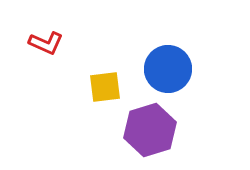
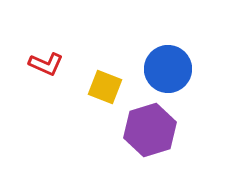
red L-shape: moved 21 px down
yellow square: rotated 28 degrees clockwise
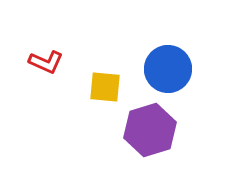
red L-shape: moved 2 px up
yellow square: rotated 16 degrees counterclockwise
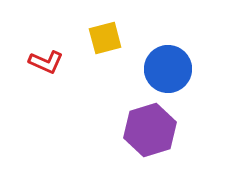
yellow square: moved 49 px up; rotated 20 degrees counterclockwise
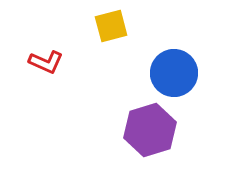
yellow square: moved 6 px right, 12 px up
blue circle: moved 6 px right, 4 px down
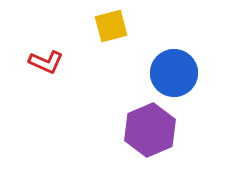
purple hexagon: rotated 6 degrees counterclockwise
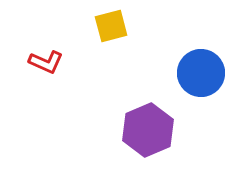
blue circle: moved 27 px right
purple hexagon: moved 2 px left
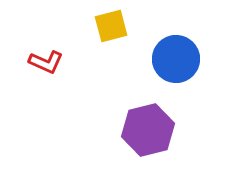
blue circle: moved 25 px left, 14 px up
purple hexagon: rotated 9 degrees clockwise
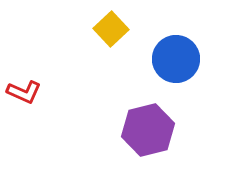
yellow square: moved 3 px down; rotated 28 degrees counterclockwise
red L-shape: moved 22 px left, 30 px down
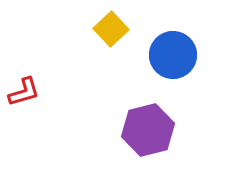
blue circle: moved 3 px left, 4 px up
red L-shape: rotated 40 degrees counterclockwise
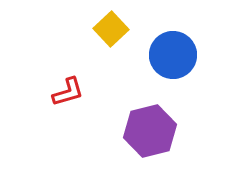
red L-shape: moved 44 px right
purple hexagon: moved 2 px right, 1 px down
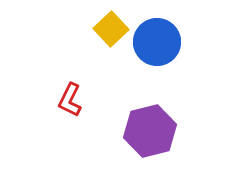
blue circle: moved 16 px left, 13 px up
red L-shape: moved 2 px right, 8 px down; rotated 132 degrees clockwise
